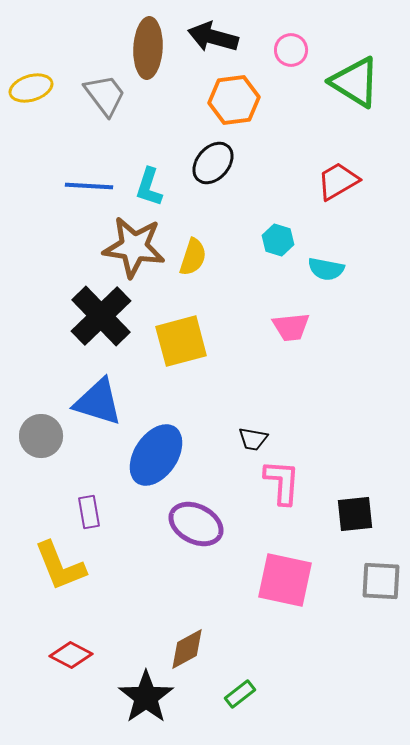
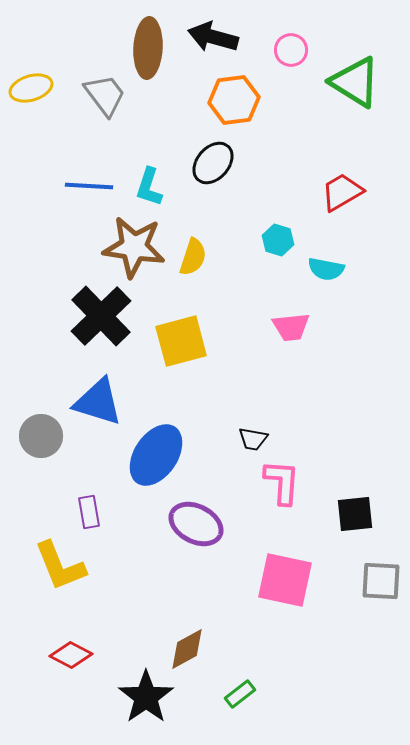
red trapezoid: moved 4 px right, 11 px down
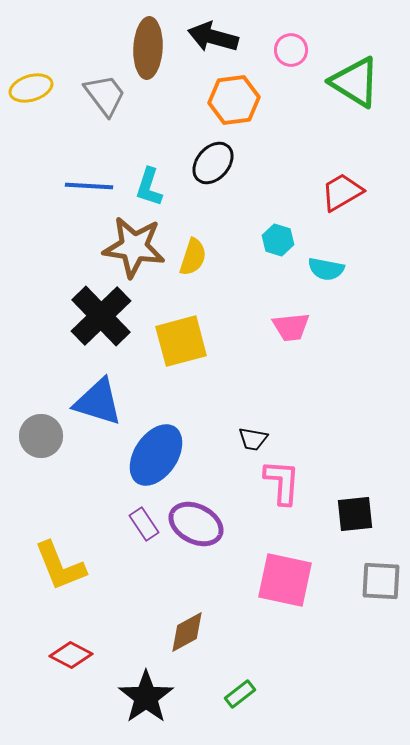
purple rectangle: moved 55 px right, 12 px down; rotated 24 degrees counterclockwise
brown diamond: moved 17 px up
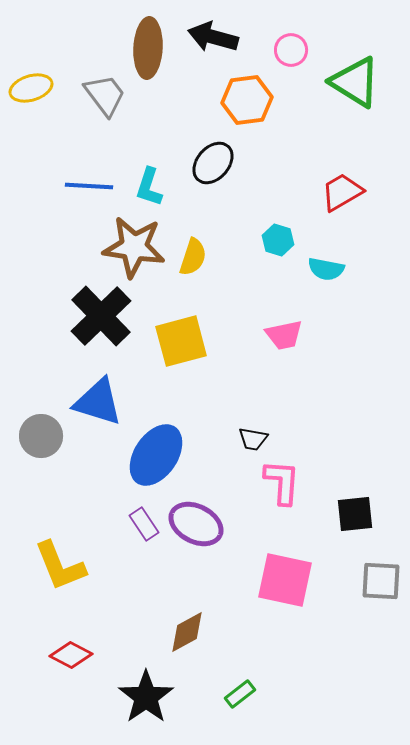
orange hexagon: moved 13 px right
pink trapezoid: moved 7 px left, 8 px down; rotated 6 degrees counterclockwise
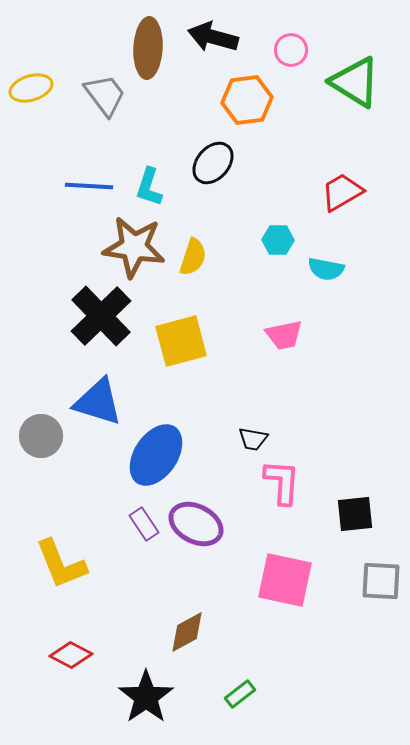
cyan hexagon: rotated 16 degrees counterclockwise
yellow L-shape: moved 1 px right, 2 px up
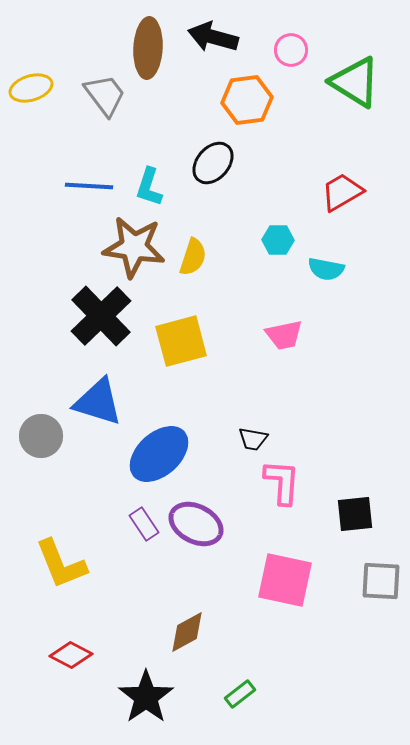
blue ellipse: moved 3 px right, 1 px up; rotated 14 degrees clockwise
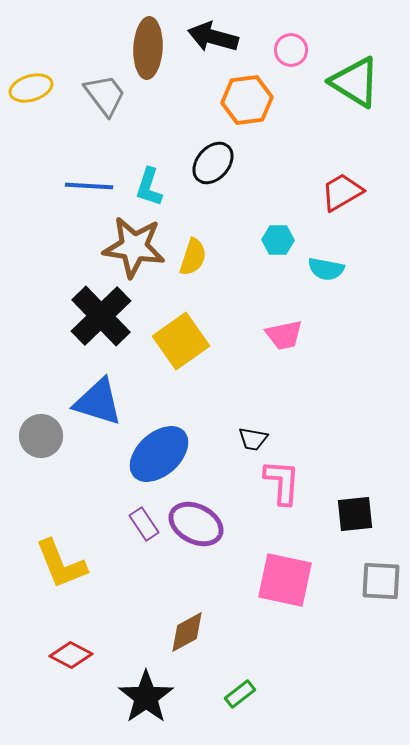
yellow square: rotated 20 degrees counterclockwise
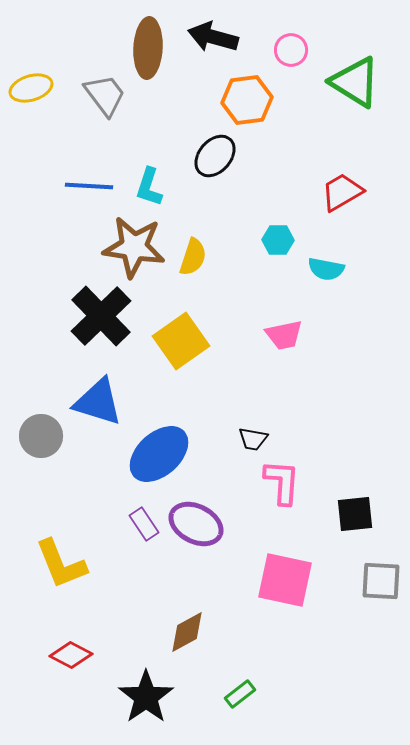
black ellipse: moved 2 px right, 7 px up
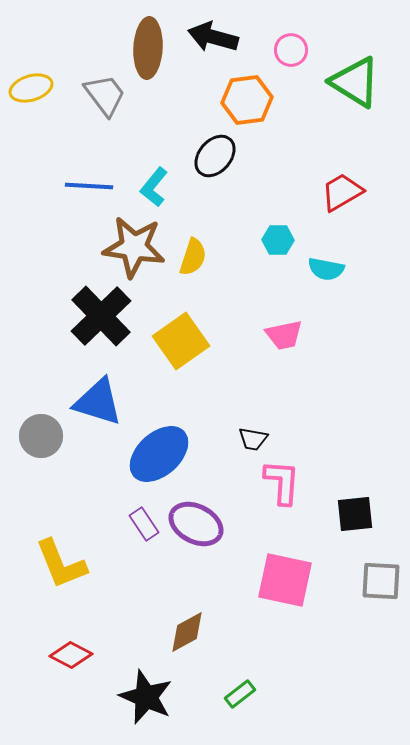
cyan L-shape: moved 5 px right; rotated 21 degrees clockwise
black star: rotated 14 degrees counterclockwise
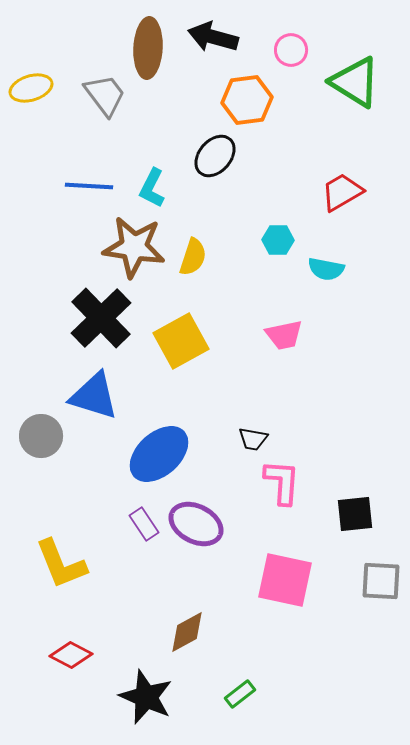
cyan L-shape: moved 2 px left, 1 px down; rotated 12 degrees counterclockwise
black cross: moved 2 px down
yellow square: rotated 6 degrees clockwise
blue triangle: moved 4 px left, 6 px up
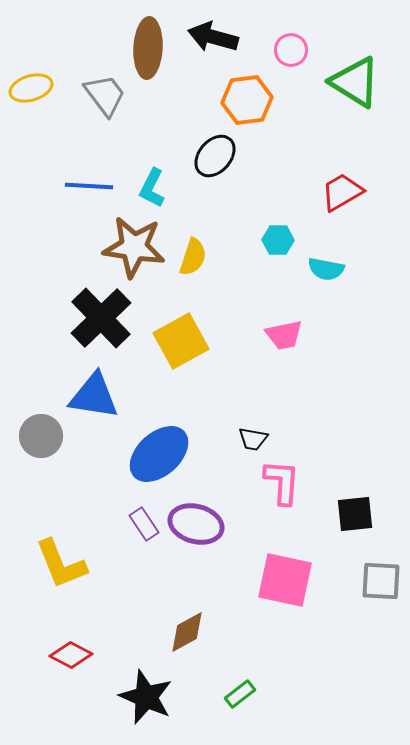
blue triangle: rotated 8 degrees counterclockwise
purple ellipse: rotated 12 degrees counterclockwise
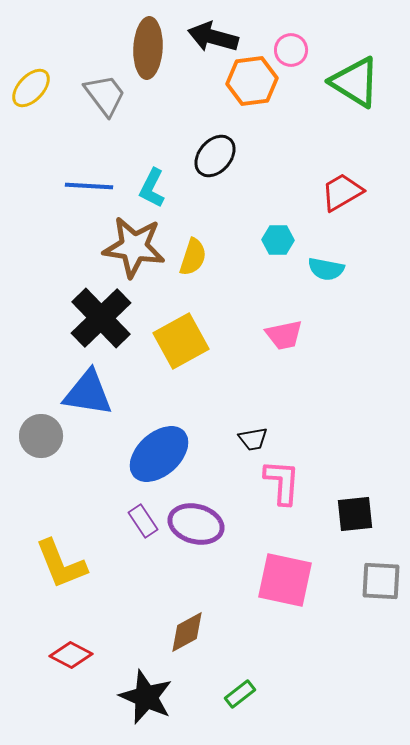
yellow ellipse: rotated 30 degrees counterclockwise
orange hexagon: moved 5 px right, 19 px up
blue triangle: moved 6 px left, 3 px up
black trapezoid: rotated 20 degrees counterclockwise
purple rectangle: moved 1 px left, 3 px up
